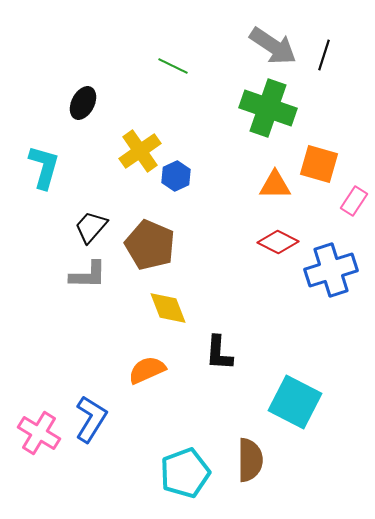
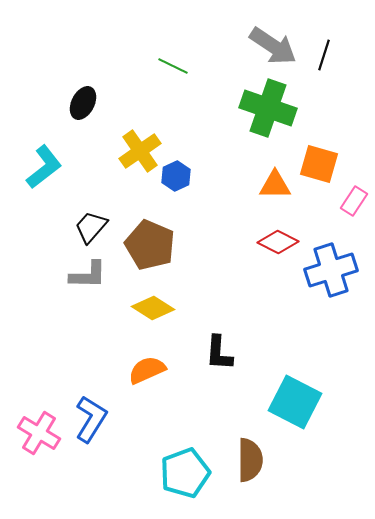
cyan L-shape: rotated 36 degrees clockwise
yellow diamond: moved 15 px left; rotated 36 degrees counterclockwise
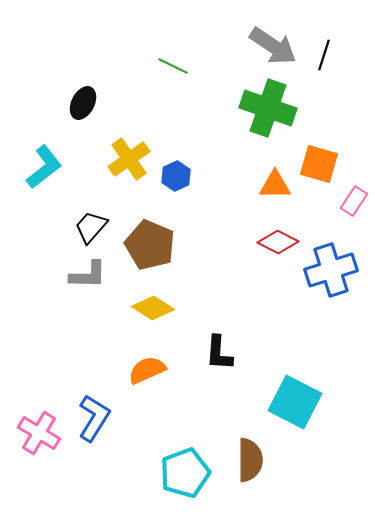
yellow cross: moved 11 px left, 8 px down
blue L-shape: moved 3 px right, 1 px up
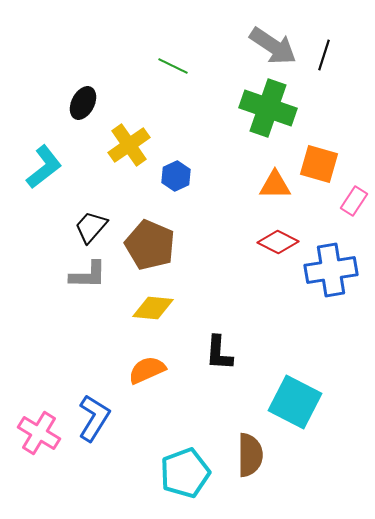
yellow cross: moved 14 px up
blue cross: rotated 9 degrees clockwise
yellow diamond: rotated 27 degrees counterclockwise
brown semicircle: moved 5 px up
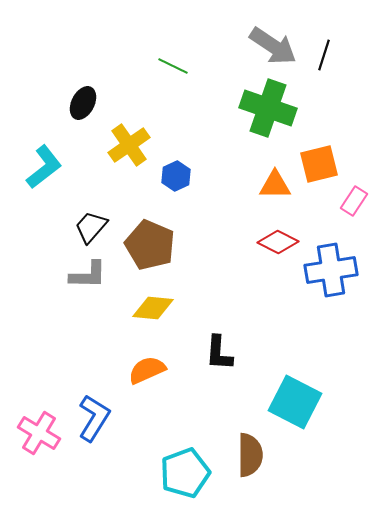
orange square: rotated 30 degrees counterclockwise
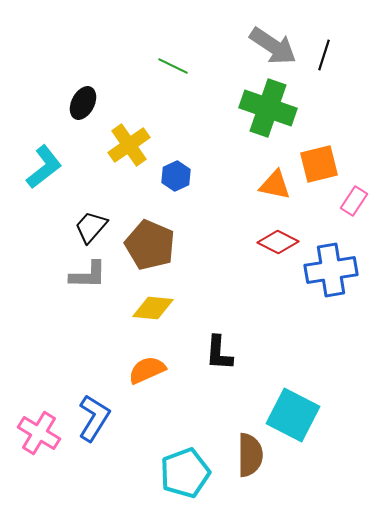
orange triangle: rotated 12 degrees clockwise
cyan square: moved 2 px left, 13 px down
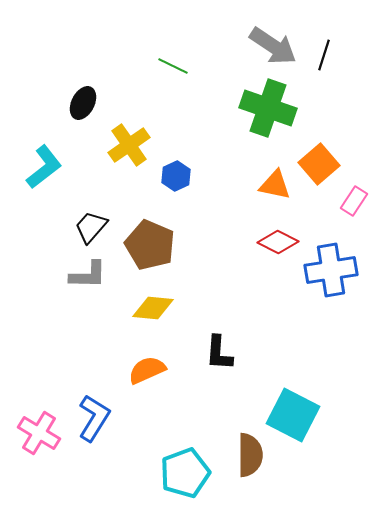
orange square: rotated 27 degrees counterclockwise
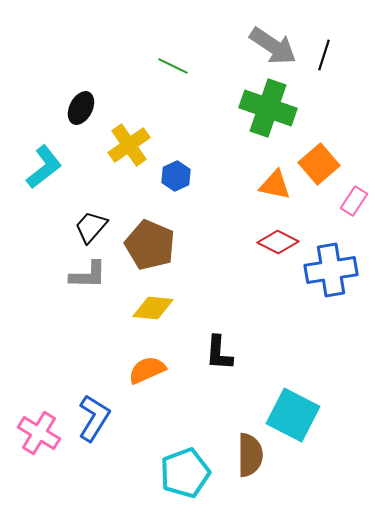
black ellipse: moved 2 px left, 5 px down
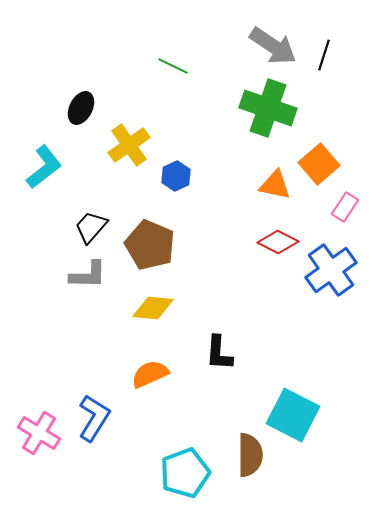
pink rectangle: moved 9 px left, 6 px down
blue cross: rotated 27 degrees counterclockwise
orange semicircle: moved 3 px right, 4 px down
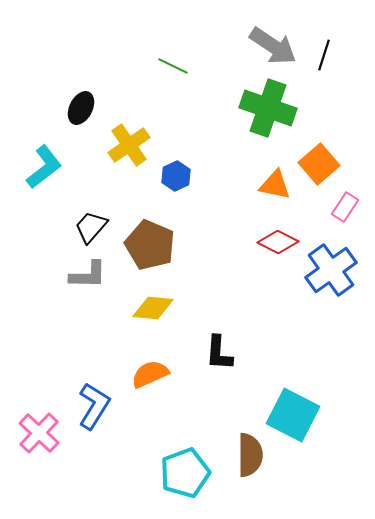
blue L-shape: moved 12 px up
pink cross: rotated 12 degrees clockwise
